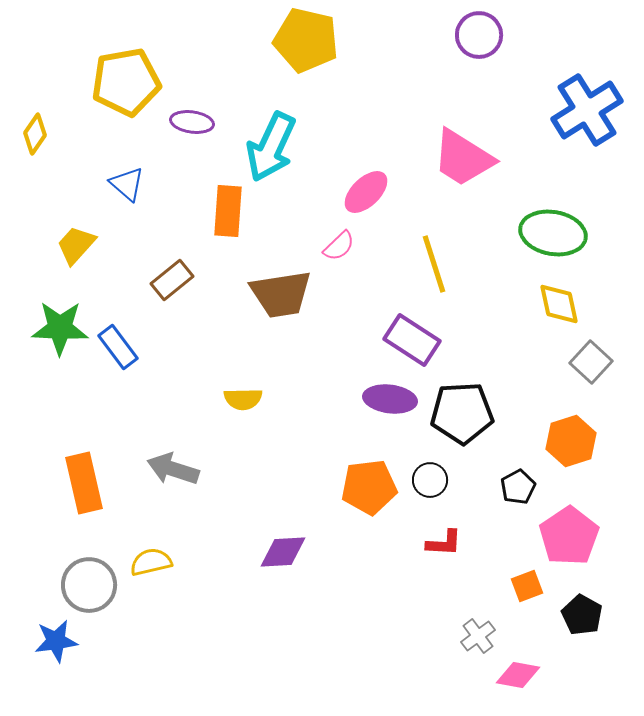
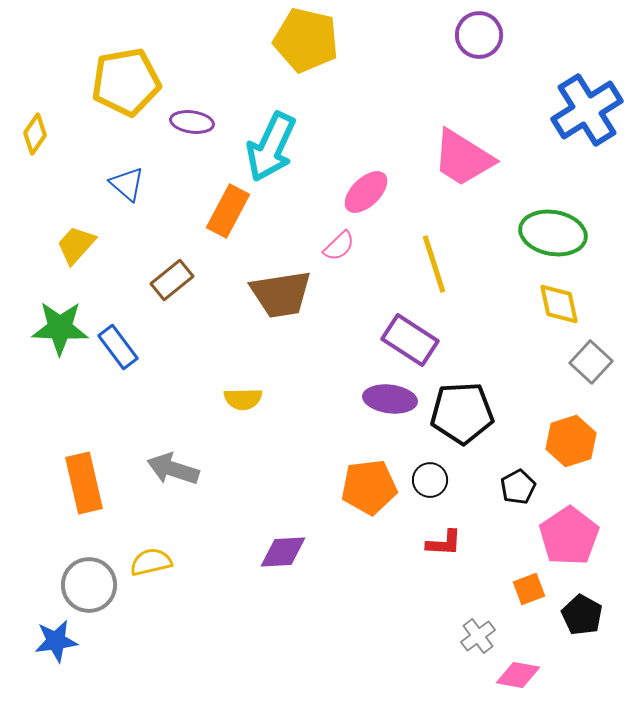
orange rectangle at (228, 211): rotated 24 degrees clockwise
purple rectangle at (412, 340): moved 2 px left
orange square at (527, 586): moved 2 px right, 3 px down
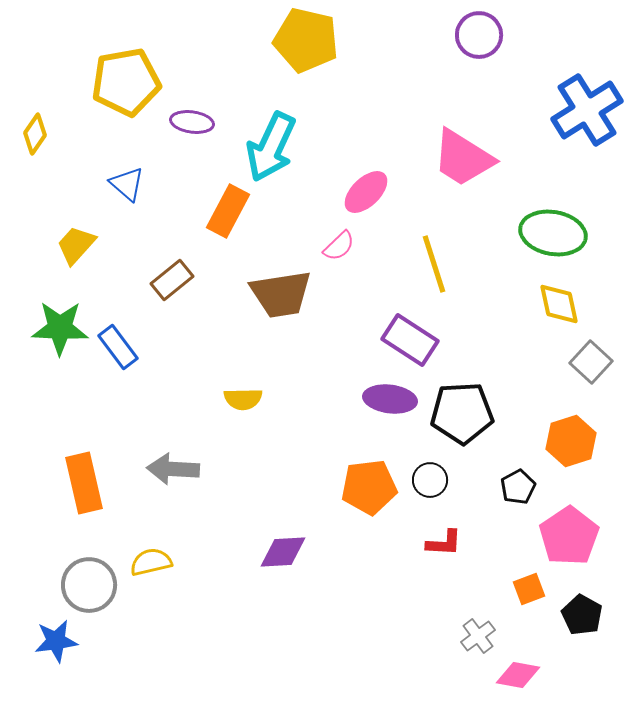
gray arrow at (173, 469): rotated 15 degrees counterclockwise
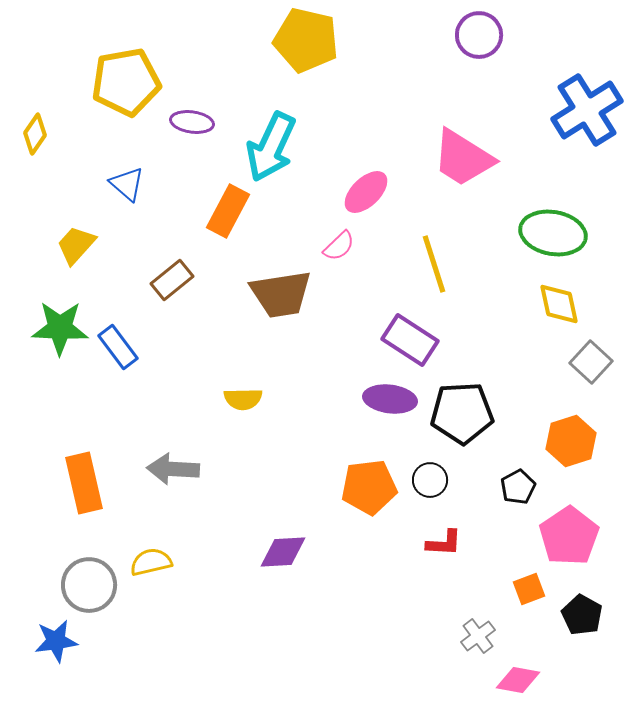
pink diamond at (518, 675): moved 5 px down
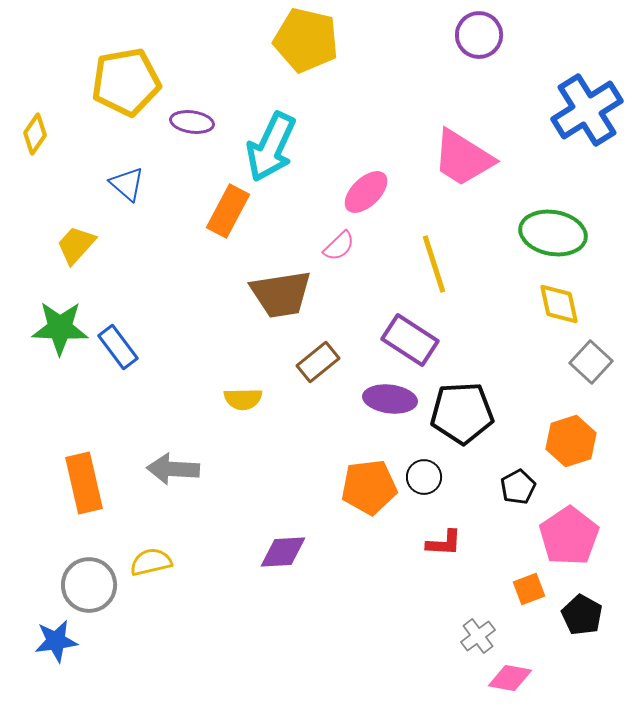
brown rectangle at (172, 280): moved 146 px right, 82 px down
black circle at (430, 480): moved 6 px left, 3 px up
pink diamond at (518, 680): moved 8 px left, 2 px up
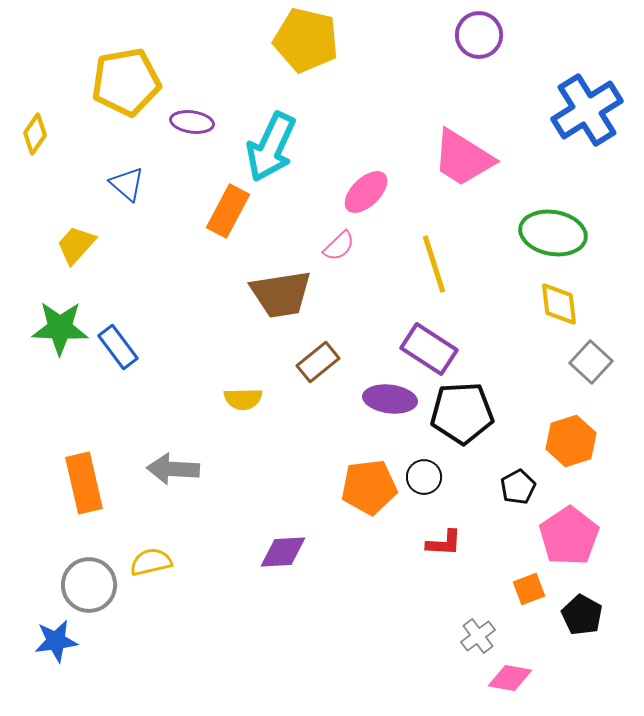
yellow diamond at (559, 304): rotated 6 degrees clockwise
purple rectangle at (410, 340): moved 19 px right, 9 px down
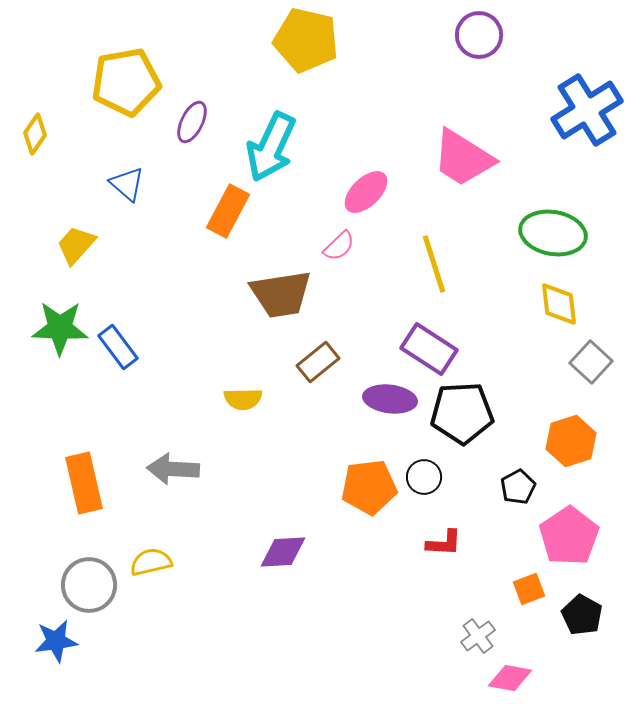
purple ellipse at (192, 122): rotated 72 degrees counterclockwise
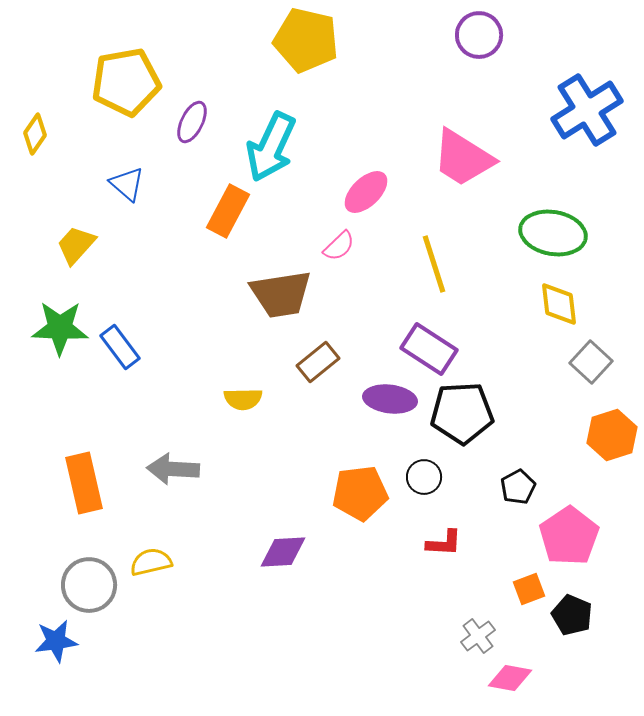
blue rectangle at (118, 347): moved 2 px right
orange hexagon at (571, 441): moved 41 px right, 6 px up
orange pentagon at (369, 487): moved 9 px left, 6 px down
black pentagon at (582, 615): moved 10 px left; rotated 6 degrees counterclockwise
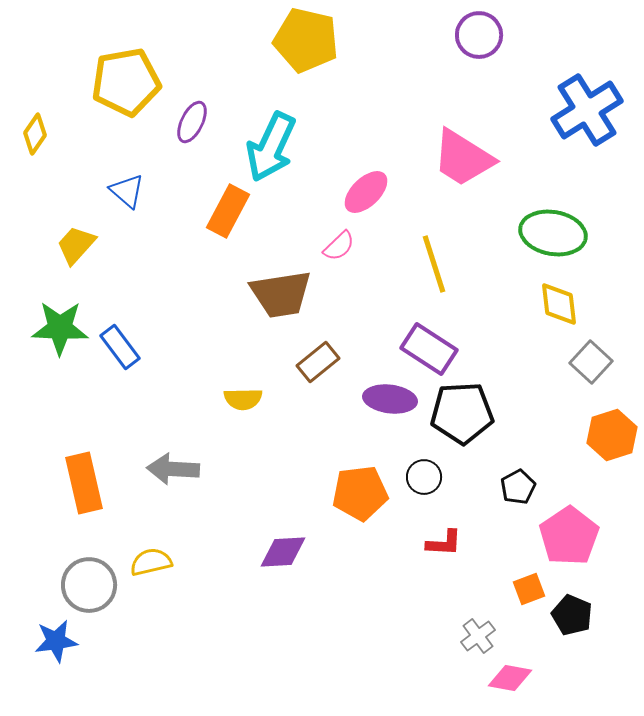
blue triangle at (127, 184): moved 7 px down
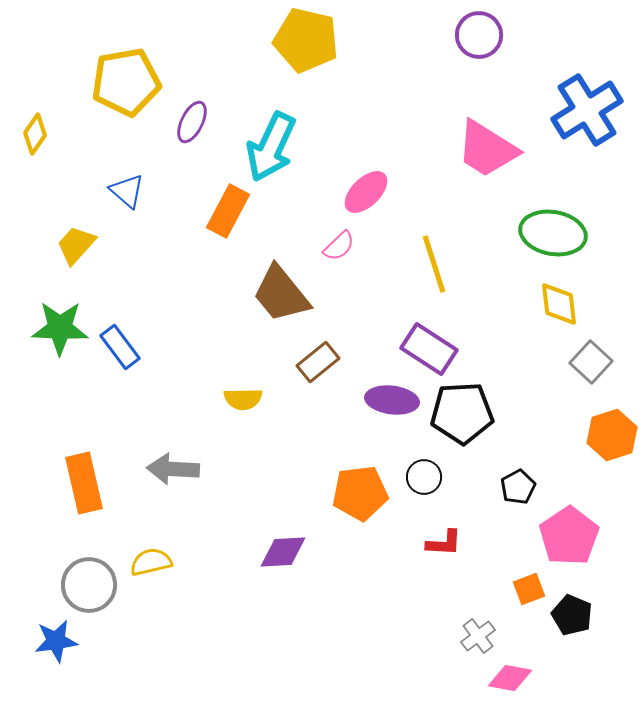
pink trapezoid at (463, 158): moved 24 px right, 9 px up
brown trapezoid at (281, 294): rotated 60 degrees clockwise
purple ellipse at (390, 399): moved 2 px right, 1 px down
